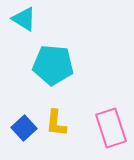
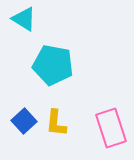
cyan pentagon: rotated 6 degrees clockwise
blue square: moved 7 px up
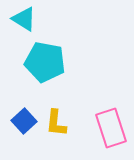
cyan pentagon: moved 8 px left, 3 px up
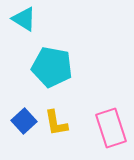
cyan pentagon: moved 7 px right, 5 px down
yellow L-shape: rotated 16 degrees counterclockwise
